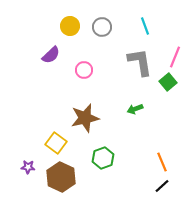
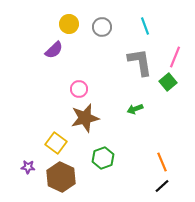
yellow circle: moved 1 px left, 2 px up
purple semicircle: moved 3 px right, 5 px up
pink circle: moved 5 px left, 19 px down
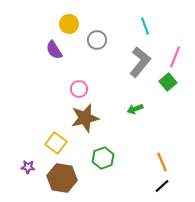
gray circle: moved 5 px left, 13 px down
purple semicircle: rotated 102 degrees clockwise
gray L-shape: rotated 48 degrees clockwise
brown hexagon: moved 1 px right, 1 px down; rotated 16 degrees counterclockwise
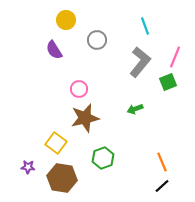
yellow circle: moved 3 px left, 4 px up
green square: rotated 18 degrees clockwise
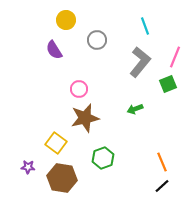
green square: moved 2 px down
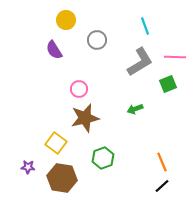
pink line: rotated 70 degrees clockwise
gray L-shape: rotated 20 degrees clockwise
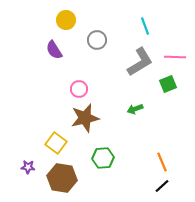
green hexagon: rotated 15 degrees clockwise
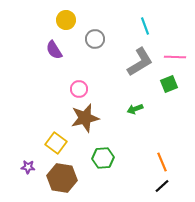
gray circle: moved 2 px left, 1 px up
green square: moved 1 px right
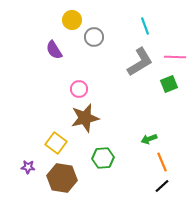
yellow circle: moved 6 px right
gray circle: moved 1 px left, 2 px up
green arrow: moved 14 px right, 30 px down
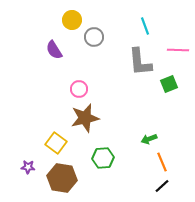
pink line: moved 3 px right, 7 px up
gray L-shape: rotated 116 degrees clockwise
